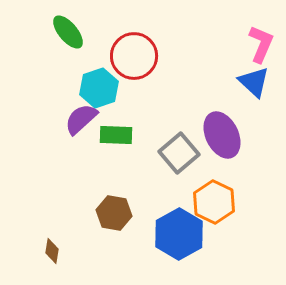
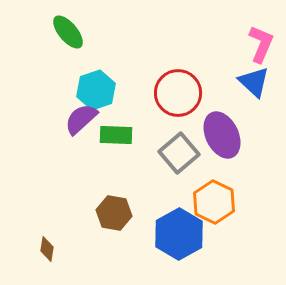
red circle: moved 44 px right, 37 px down
cyan hexagon: moved 3 px left, 2 px down
brown diamond: moved 5 px left, 2 px up
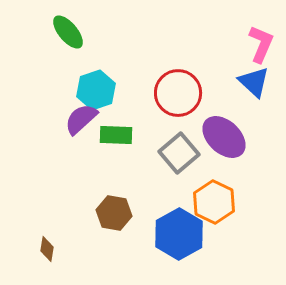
purple ellipse: moved 2 px right, 2 px down; rotated 21 degrees counterclockwise
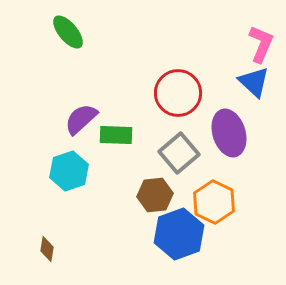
cyan hexagon: moved 27 px left, 81 px down
purple ellipse: moved 5 px right, 4 px up; rotated 30 degrees clockwise
brown hexagon: moved 41 px right, 18 px up; rotated 16 degrees counterclockwise
blue hexagon: rotated 9 degrees clockwise
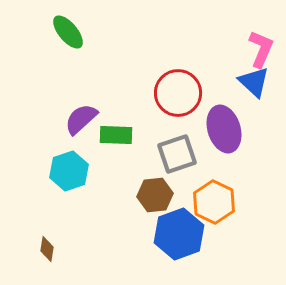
pink L-shape: moved 5 px down
purple ellipse: moved 5 px left, 4 px up
gray square: moved 2 px left, 1 px down; rotated 21 degrees clockwise
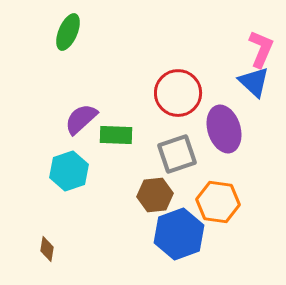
green ellipse: rotated 63 degrees clockwise
orange hexagon: moved 4 px right; rotated 18 degrees counterclockwise
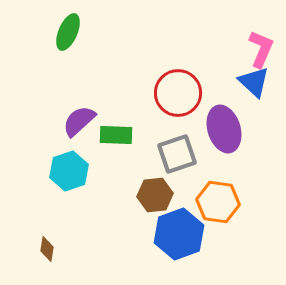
purple semicircle: moved 2 px left, 2 px down
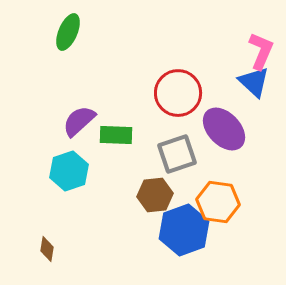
pink L-shape: moved 2 px down
purple ellipse: rotated 27 degrees counterclockwise
blue hexagon: moved 5 px right, 4 px up
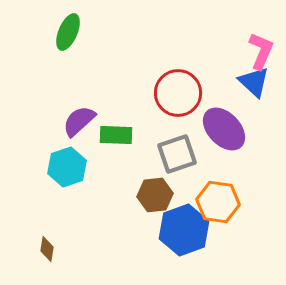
cyan hexagon: moved 2 px left, 4 px up
